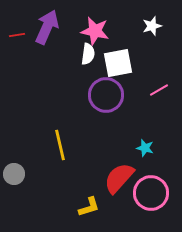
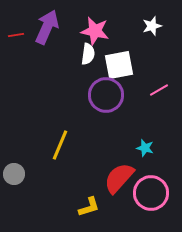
red line: moved 1 px left
white square: moved 1 px right, 2 px down
yellow line: rotated 36 degrees clockwise
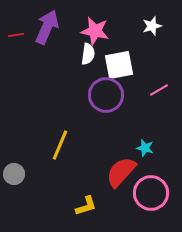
red semicircle: moved 2 px right, 6 px up
yellow L-shape: moved 3 px left, 1 px up
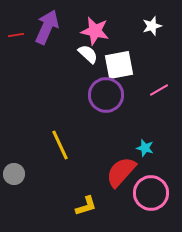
white semicircle: rotated 55 degrees counterclockwise
yellow line: rotated 48 degrees counterclockwise
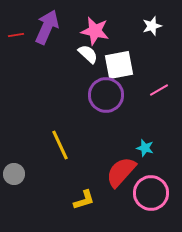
yellow L-shape: moved 2 px left, 6 px up
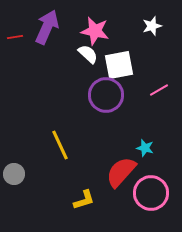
red line: moved 1 px left, 2 px down
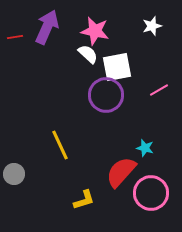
white square: moved 2 px left, 2 px down
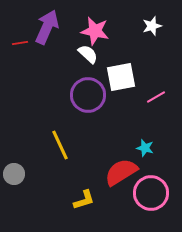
red line: moved 5 px right, 6 px down
white square: moved 4 px right, 10 px down
pink line: moved 3 px left, 7 px down
purple circle: moved 18 px left
red semicircle: rotated 16 degrees clockwise
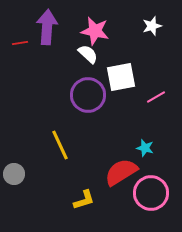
purple arrow: rotated 20 degrees counterclockwise
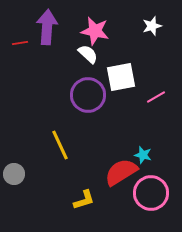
cyan star: moved 2 px left, 7 px down
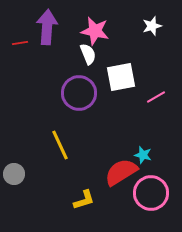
white semicircle: rotated 25 degrees clockwise
purple circle: moved 9 px left, 2 px up
